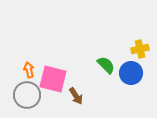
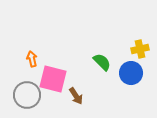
green semicircle: moved 4 px left, 3 px up
orange arrow: moved 3 px right, 11 px up
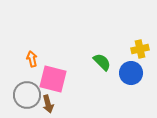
brown arrow: moved 28 px left, 8 px down; rotated 18 degrees clockwise
